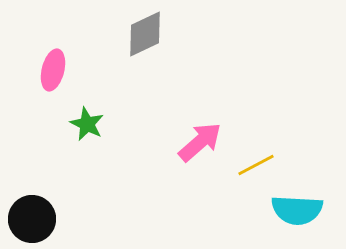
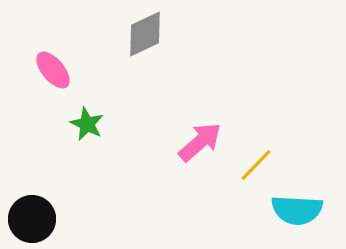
pink ellipse: rotated 54 degrees counterclockwise
yellow line: rotated 18 degrees counterclockwise
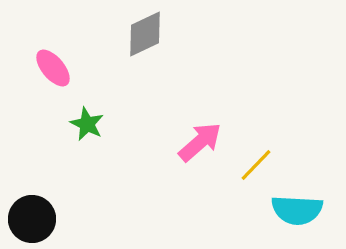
pink ellipse: moved 2 px up
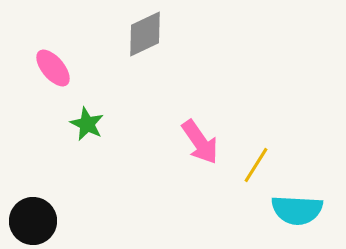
pink arrow: rotated 96 degrees clockwise
yellow line: rotated 12 degrees counterclockwise
black circle: moved 1 px right, 2 px down
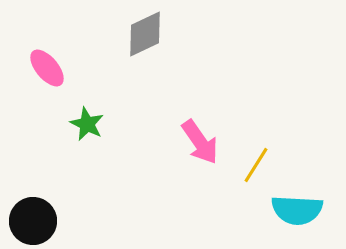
pink ellipse: moved 6 px left
